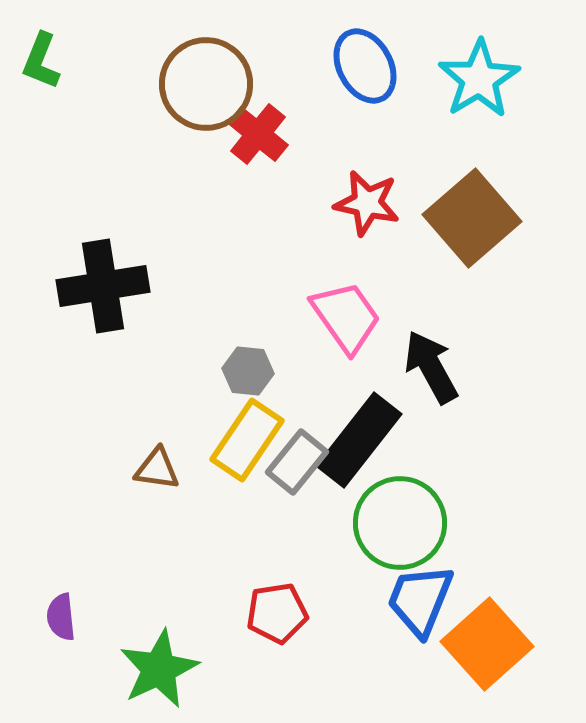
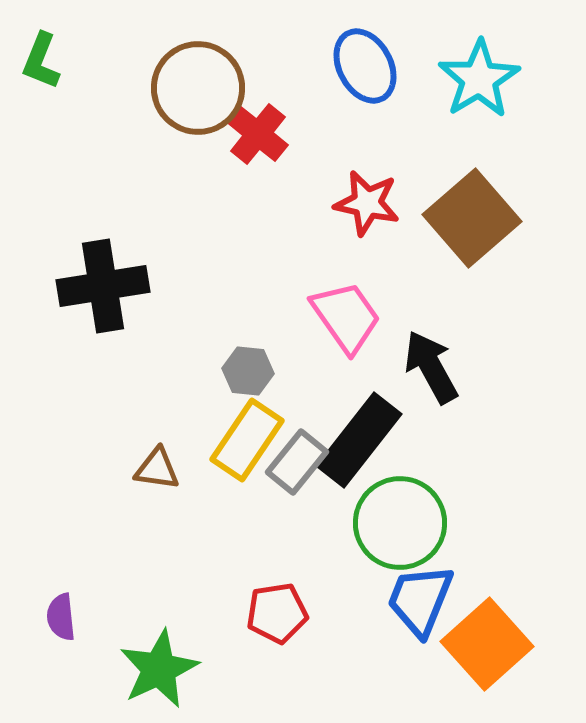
brown circle: moved 8 px left, 4 px down
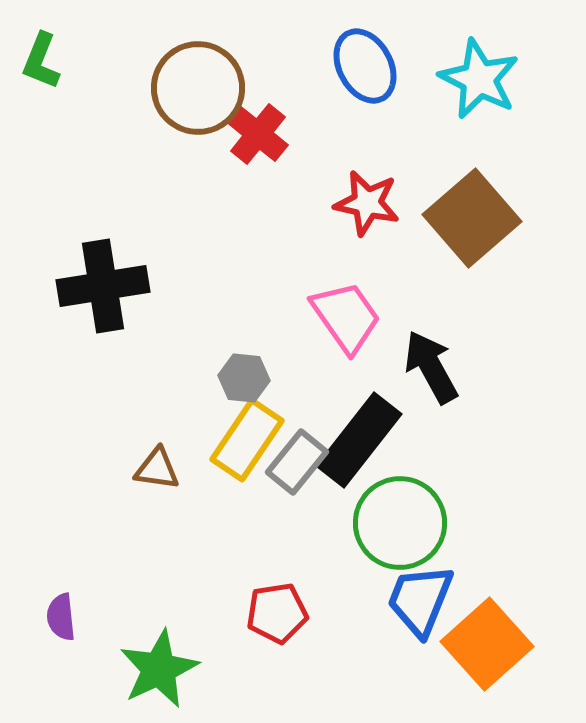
cyan star: rotated 14 degrees counterclockwise
gray hexagon: moved 4 px left, 7 px down
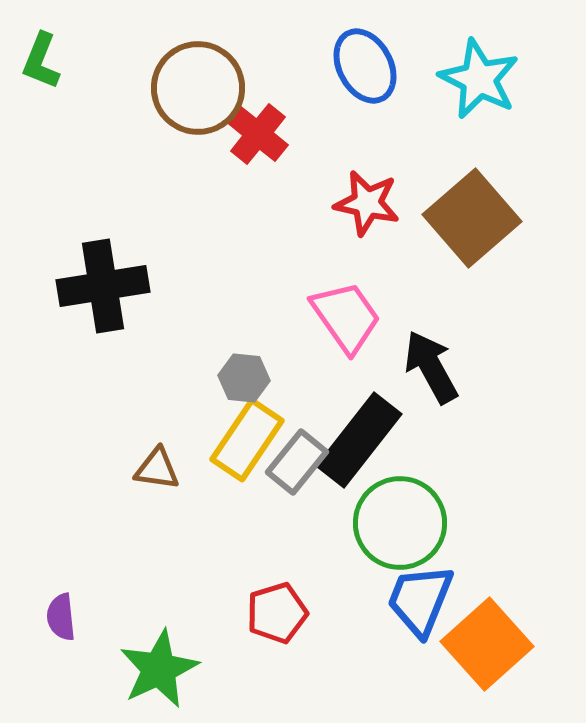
red pentagon: rotated 8 degrees counterclockwise
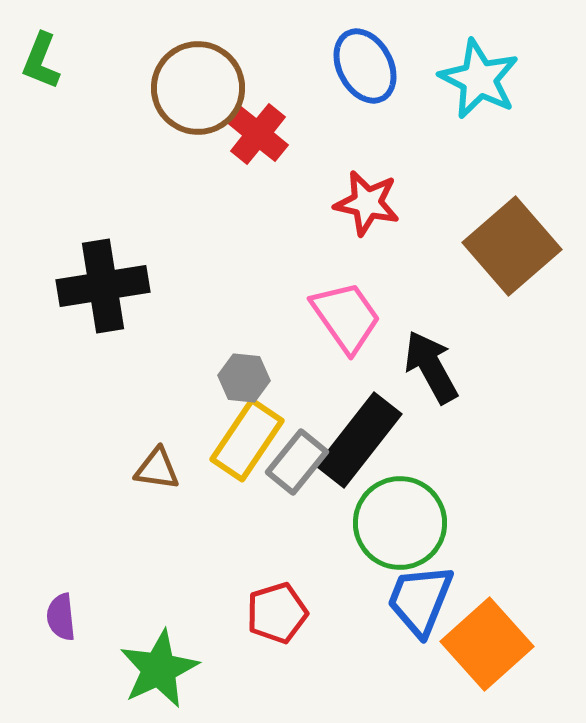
brown square: moved 40 px right, 28 px down
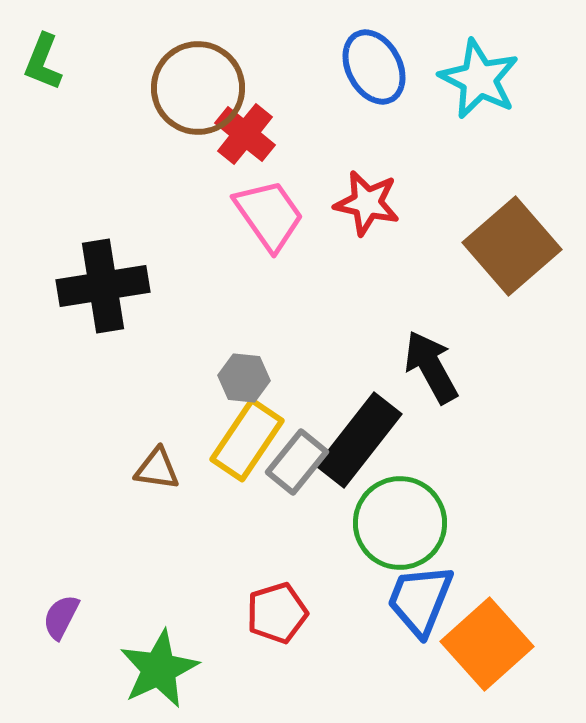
green L-shape: moved 2 px right, 1 px down
blue ellipse: moved 9 px right, 1 px down
red cross: moved 13 px left
pink trapezoid: moved 77 px left, 102 px up
purple semicircle: rotated 33 degrees clockwise
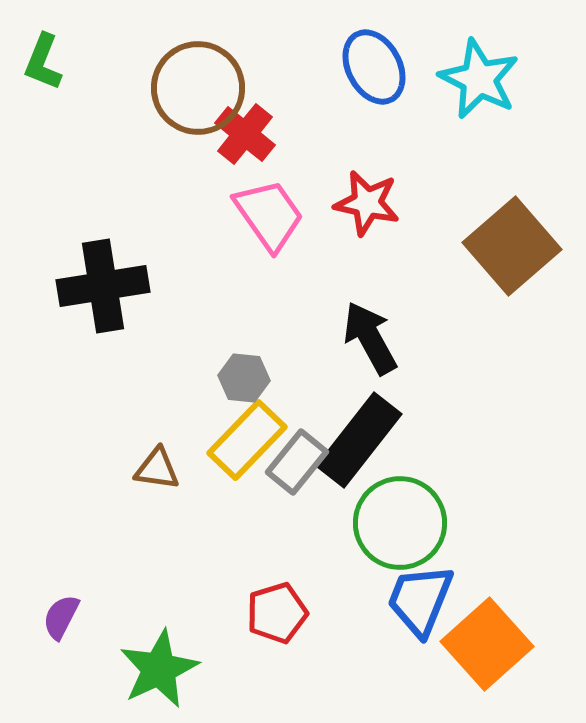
black arrow: moved 61 px left, 29 px up
yellow rectangle: rotated 10 degrees clockwise
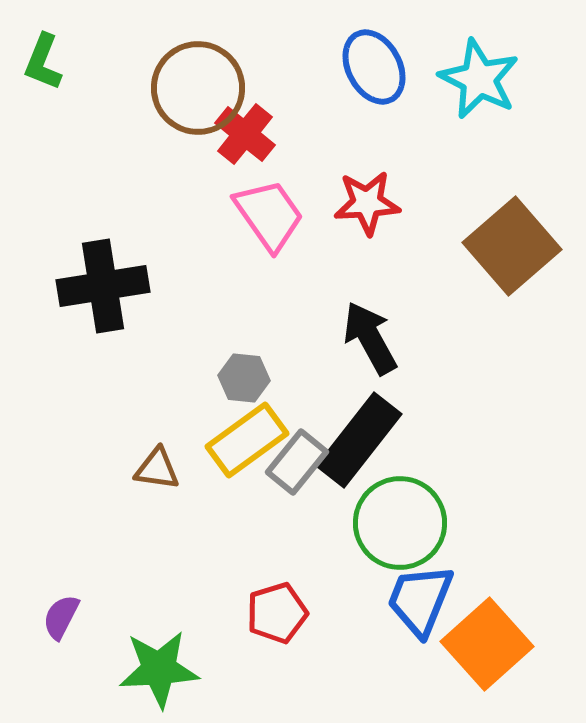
red star: rotated 16 degrees counterclockwise
yellow rectangle: rotated 10 degrees clockwise
green star: rotated 22 degrees clockwise
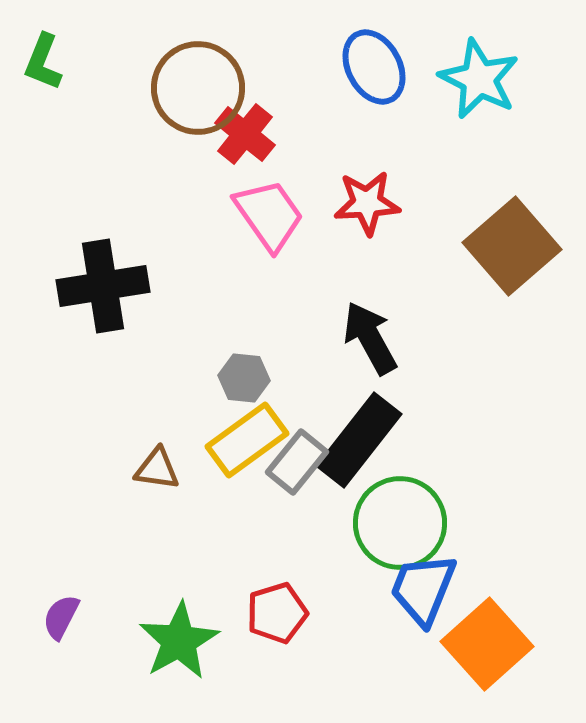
blue trapezoid: moved 3 px right, 11 px up
green star: moved 20 px right, 28 px up; rotated 26 degrees counterclockwise
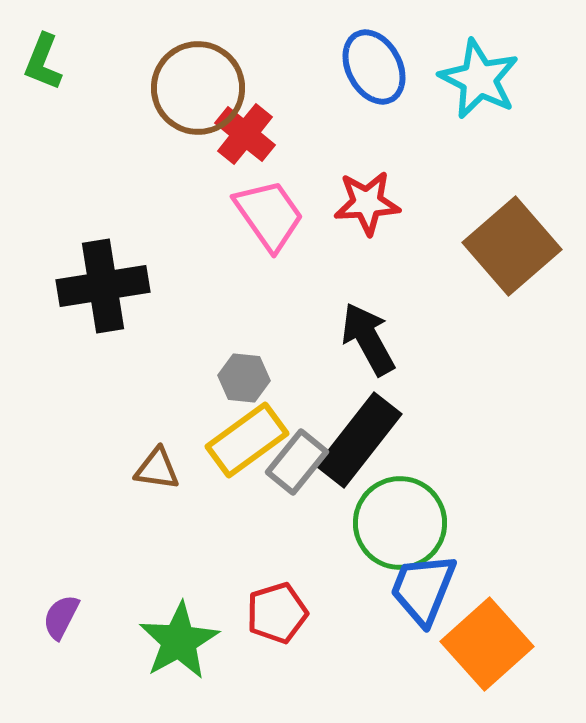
black arrow: moved 2 px left, 1 px down
